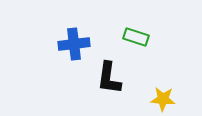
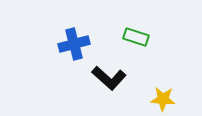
blue cross: rotated 8 degrees counterclockwise
black L-shape: rotated 56 degrees counterclockwise
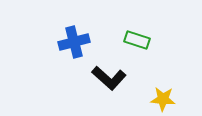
green rectangle: moved 1 px right, 3 px down
blue cross: moved 2 px up
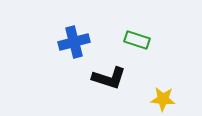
black L-shape: rotated 24 degrees counterclockwise
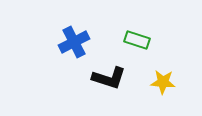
blue cross: rotated 12 degrees counterclockwise
yellow star: moved 17 px up
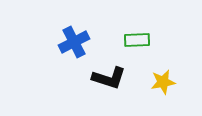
green rectangle: rotated 20 degrees counterclockwise
yellow star: rotated 15 degrees counterclockwise
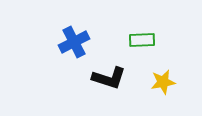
green rectangle: moved 5 px right
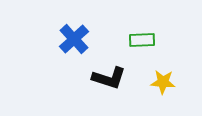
blue cross: moved 3 px up; rotated 16 degrees counterclockwise
yellow star: rotated 15 degrees clockwise
